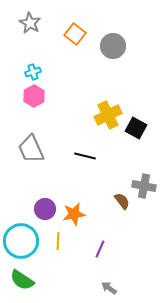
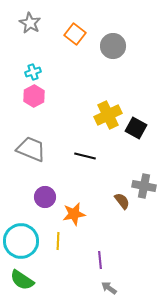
gray trapezoid: rotated 136 degrees clockwise
purple circle: moved 12 px up
purple line: moved 11 px down; rotated 30 degrees counterclockwise
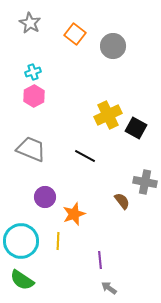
black line: rotated 15 degrees clockwise
gray cross: moved 1 px right, 4 px up
orange star: rotated 10 degrees counterclockwise
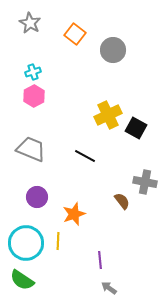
gray circle: moved 4 px down
purple circle: moved 8 px left
cyan circle: moved 5 px right, 2 px down
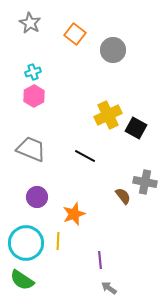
brown semicircle: moved 1 px right, 5 px up
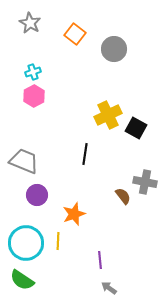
gray circle: moved 1 px right, 1 px up
gray trapezoid: moved 7 px left, 12 px down
black line: moved 2 px up; rotated 70 degrees clockwise
purple circle: moved 2 px up
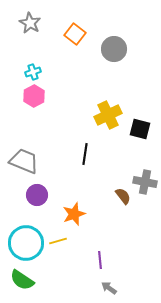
black square: moved 4 px right, 1 px down; rotated 15 degrees counterclockwise
yellow line: rotated 72 degrees clockwise
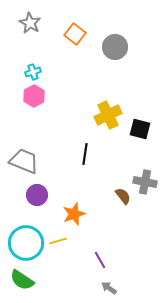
gray circle: moved 1 px right, 2 px up
purple line: rotated 24 degrees counterclockwise
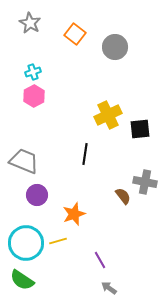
black square: rotated 20 degrees counterclockwise
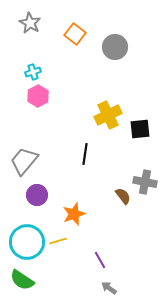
pink hexagon: moved 4 px right
gray trapezoid: rotated 72 degrees counterclockwise
cyan circle: moved 1 px right, 1 px up
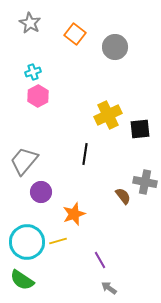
purple circle: moved 4 px right, 3 px up
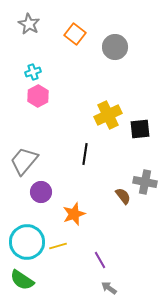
gray star: moved 1 px left, 1 px down
yellow line: moved 5 px down
